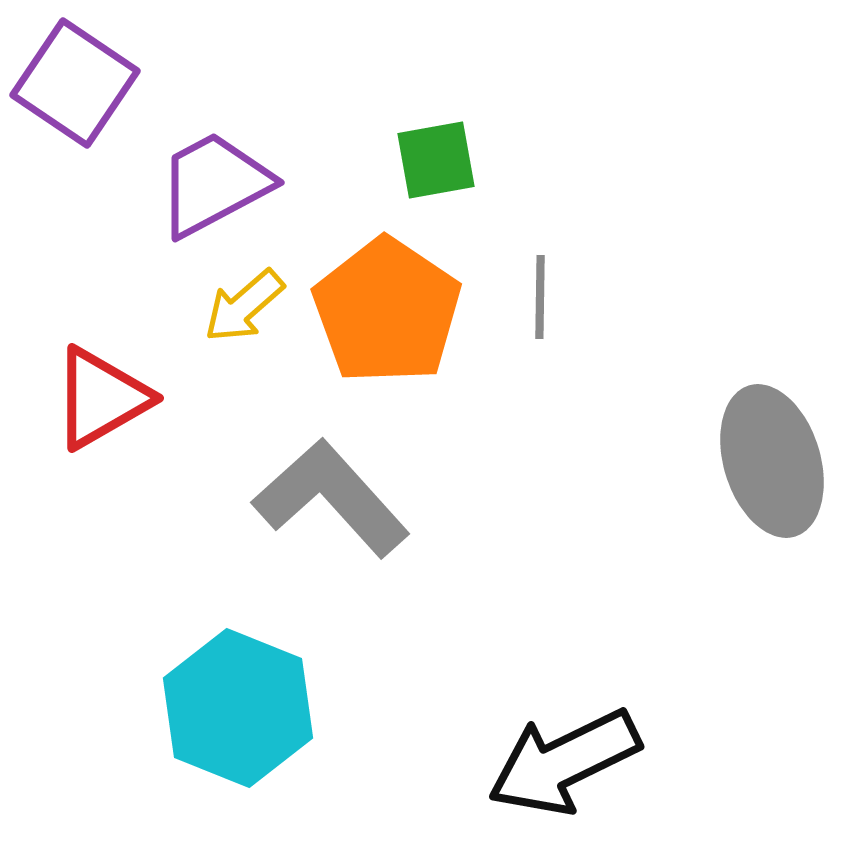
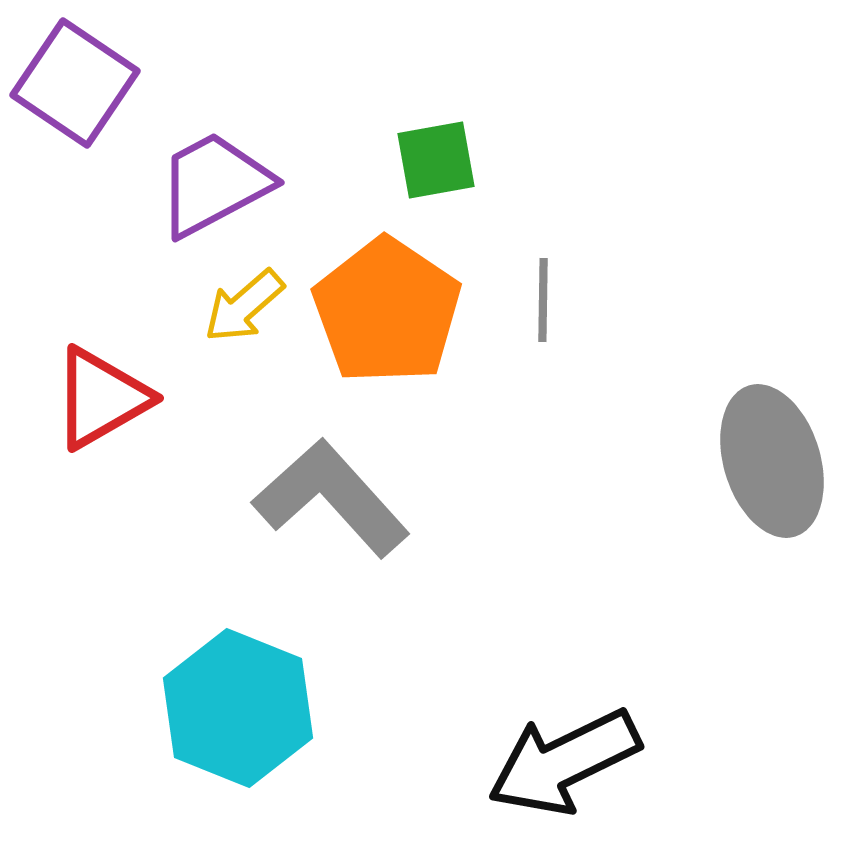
gray line: moved 3 px right, 3 px down
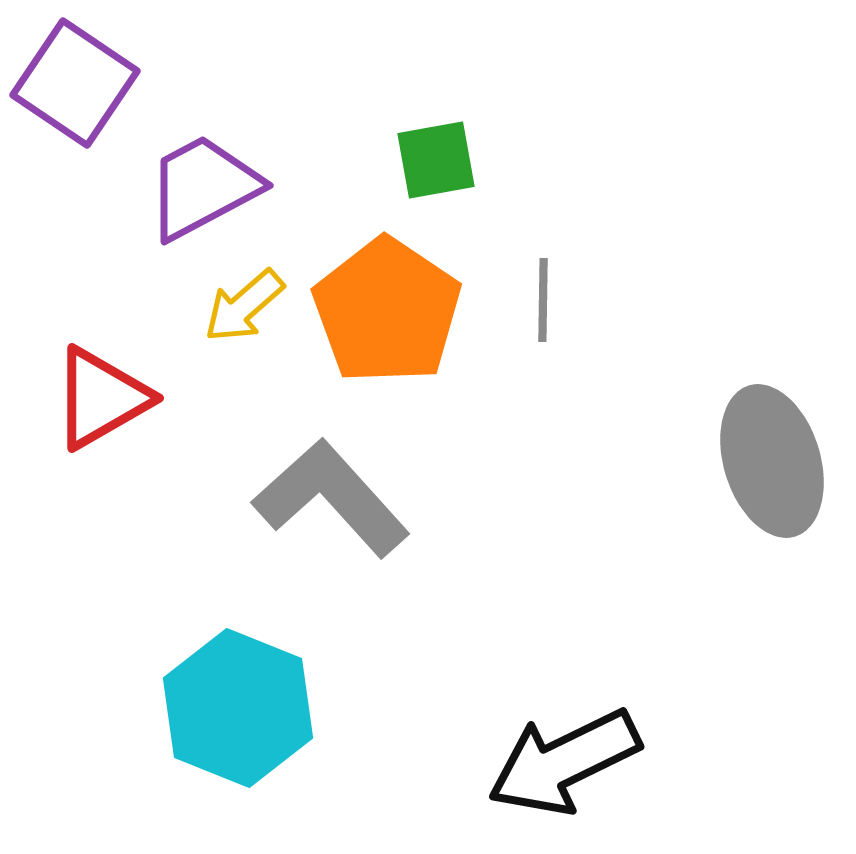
purple trapezoid: moved 11 px left, 3 px down
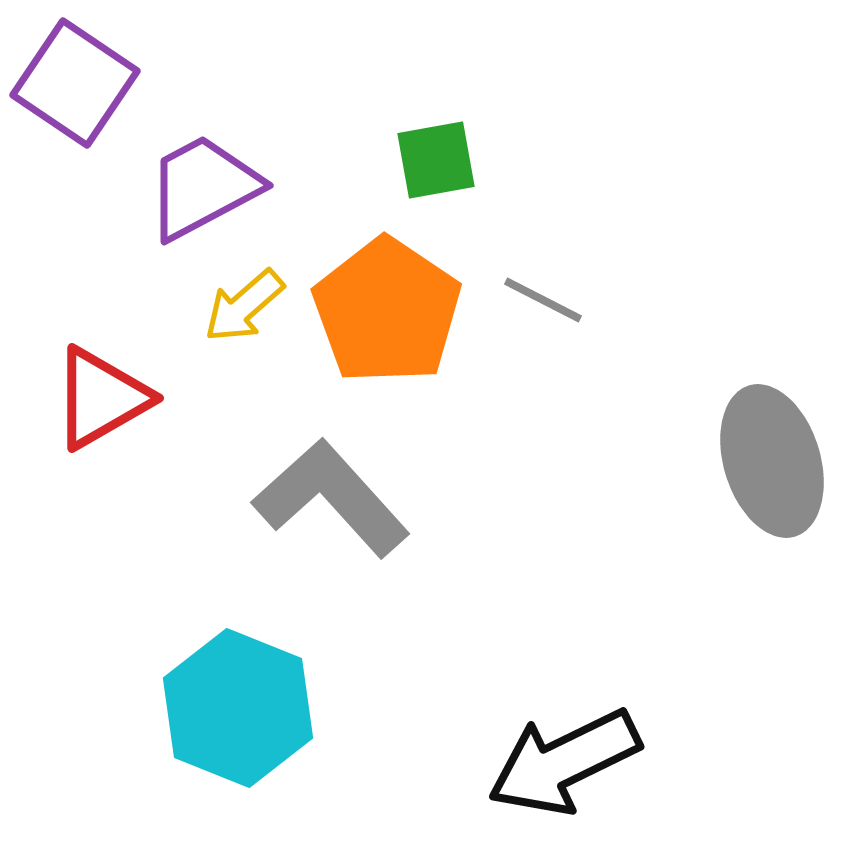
gray line: rotated 64 degrees counterclockwise
